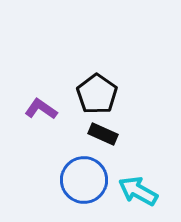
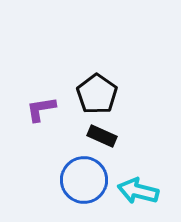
purple L-shape: rotated 44 degrees counterclockwise
black rectangle: moved 1 px left, 2 px down
cyan arrow: rotated 15 degrees counterclockwise
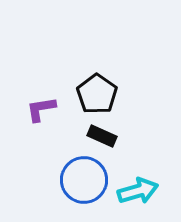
cyan arrow: rotated 150 degrees clockwise
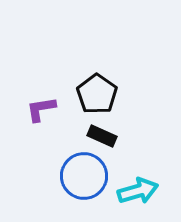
blue circle: moved 4 px up
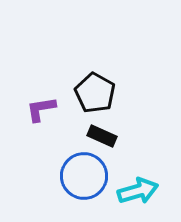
black pentagon: moved 2 px left, 1 px up; rotated 6 degrees counterclockwise
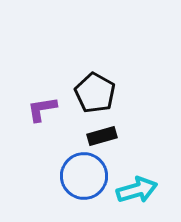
purple L-shape: moved 1 px right
black rectangle: rotated 40 degrees counterclockwise
cyan arrow: moved 1 px left, 1 px up
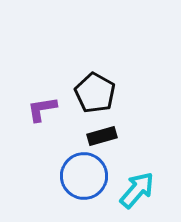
cyan arrow: rotated 33 degrees counterclockwise
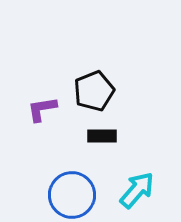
black pentagon: moved 1 px left, 2 px up; rotated 21 degrees clockwise
black rectangle: rotated 16 degrees clockwise
blue circle: moved 12 px left, 19 px down
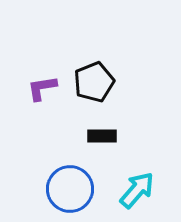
black pentagon: moved 9 px up
purple L-shape: moved 21 px up
blue circle: moved 2 px left, 6 px up
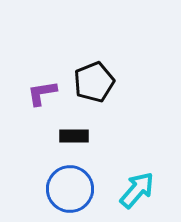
purple L-shape: moved 5 px down
black rectangle: moved 28 px left
